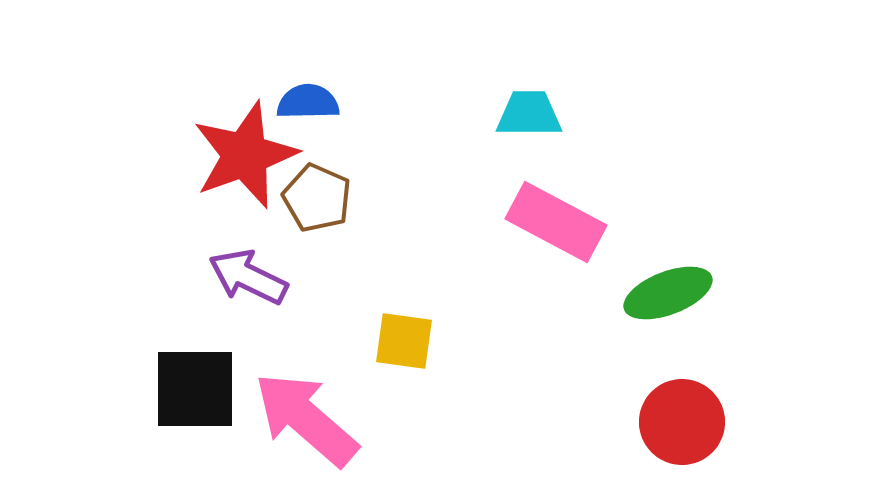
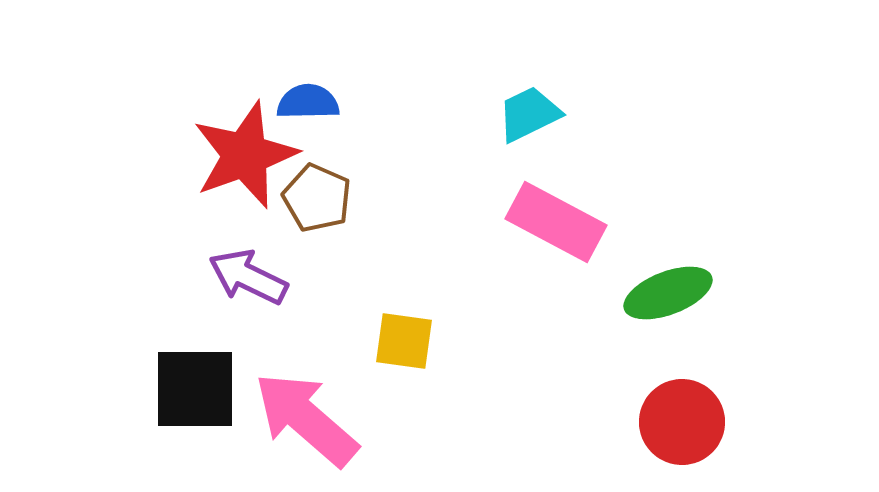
cyan trapezoid: rotated 26 degrees counterclockwise
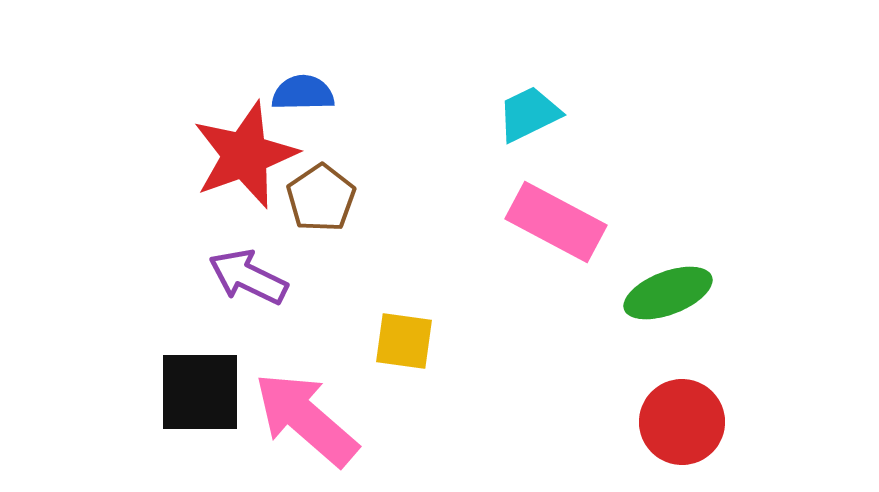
blue semicircle: moved 5 px left, 9 px up
brown pentagon: moved 4 px right; rotated 14 degrees clockwise
black square: moved 5 px right, 3 px down
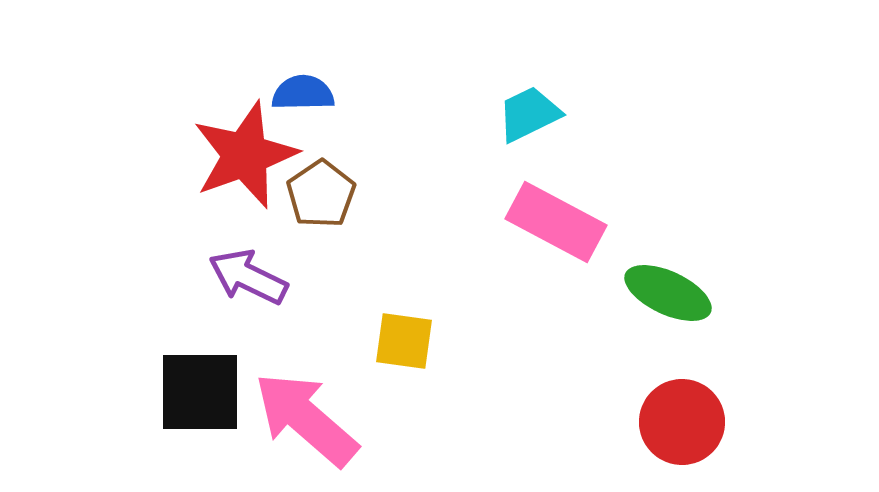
brown pentagon: moved 4 px up
green ellipse: rotated 46 degrees clockwise
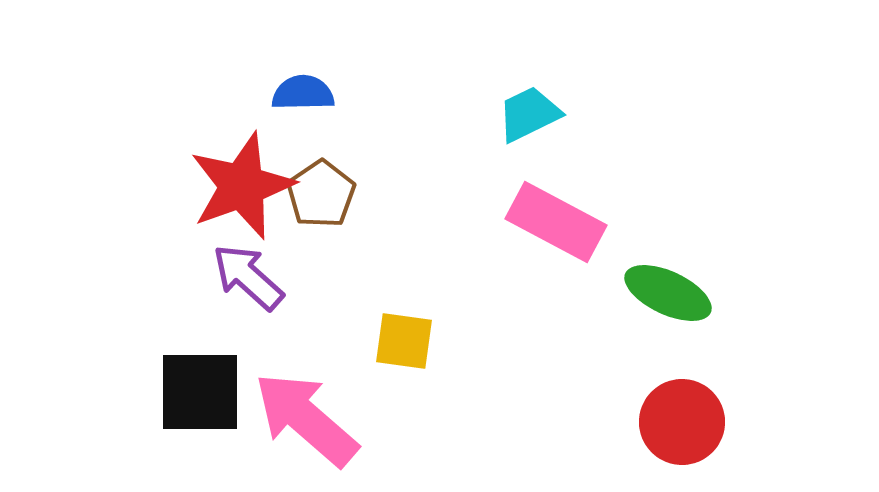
red star: moved 3 px left, 31 px down
purple arrow: rotated 16 degrees clockwise
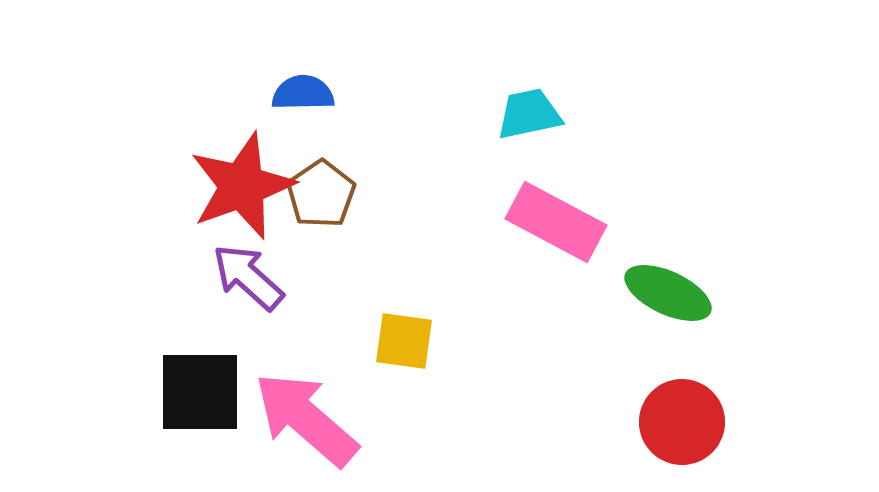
cyan trapezoid: rotated 14 degrees clockwise
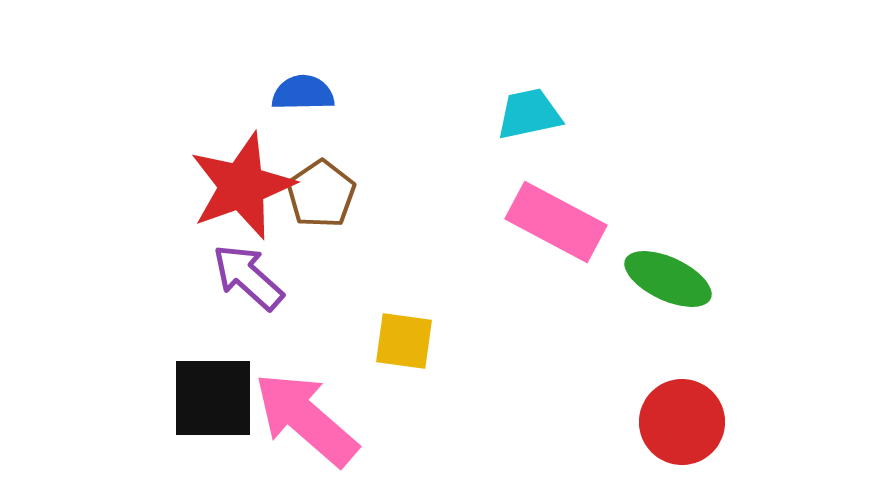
green ellipse: moved 14 px up
black square: moved 13 px right, 6 px down
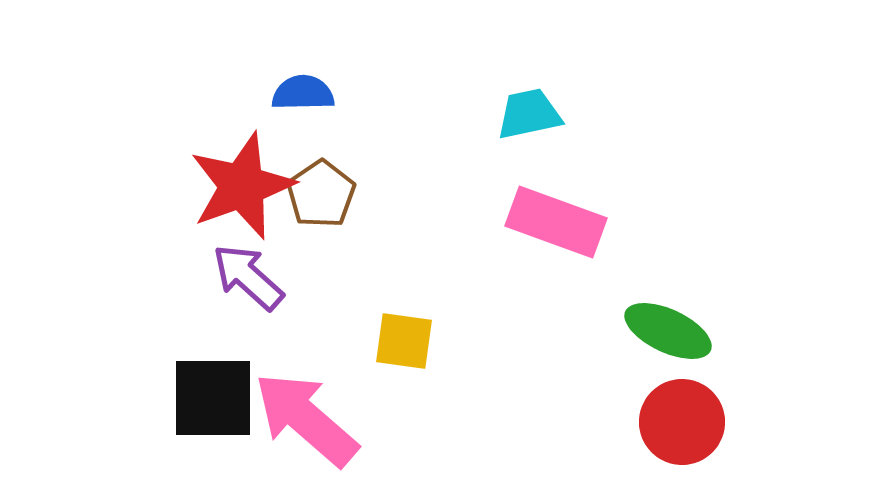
pink rectangle: rotated 8 degrees counterclockwise
green ellipse: moved 52 px down
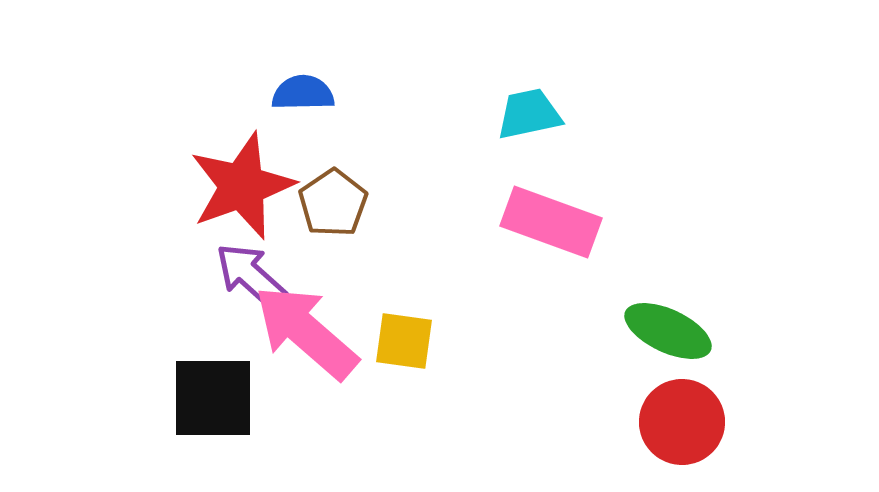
brown pentagon: moved 12 px right, 9 px down
pink rectangle: moved 5 px left
purple arrow: moved 3 px right, 1 px up
pink arrow: moved 87 px up
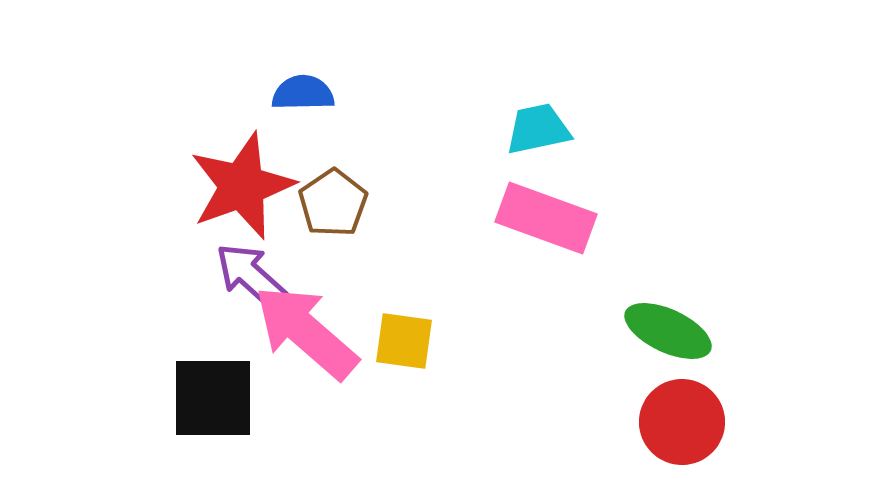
cyan trapezoid: moved 9 px right, 15 px down
pink rectangle: moved 5 px left, 4 px up
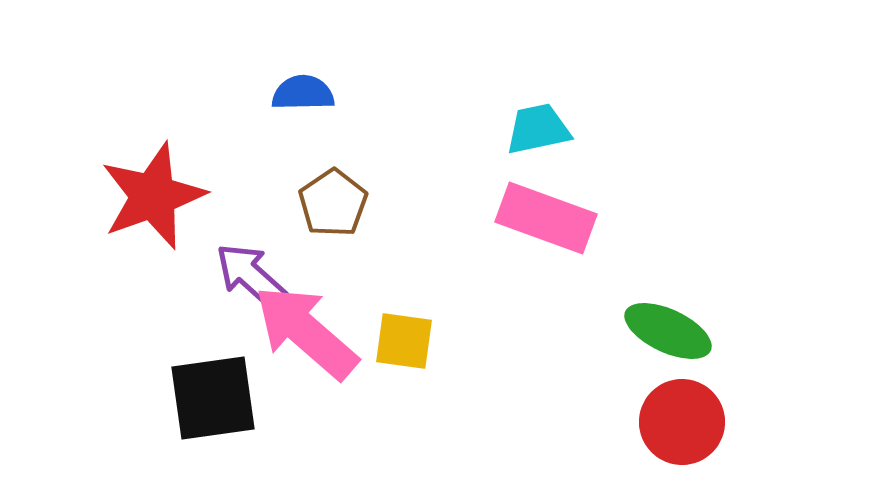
red star: moved 89 px left, 10 px down
black square: rotated 8 degrees counterclockwise
